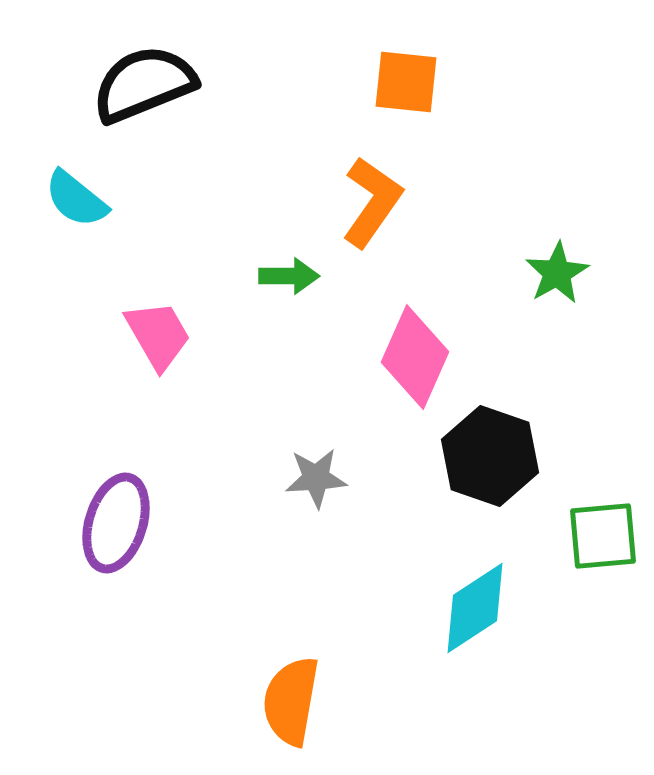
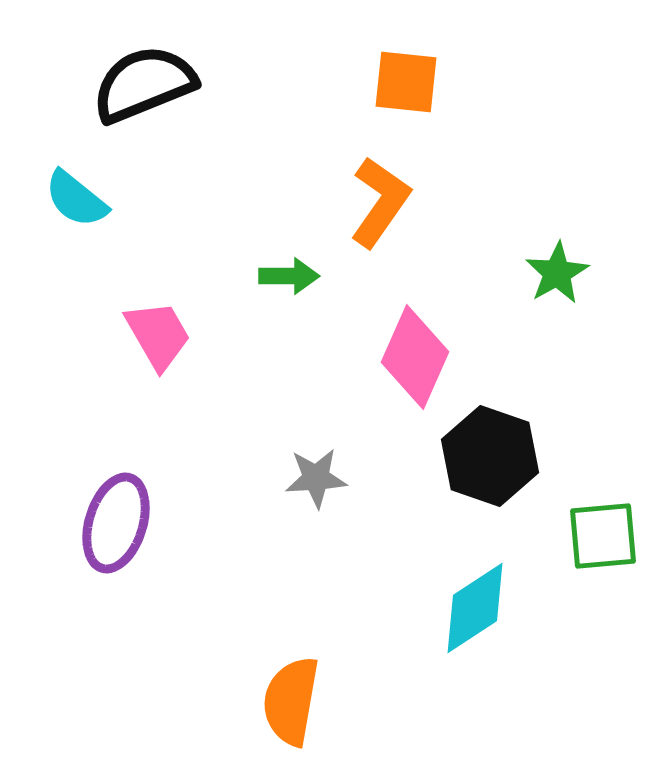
orange L-shape: moved 8 px right
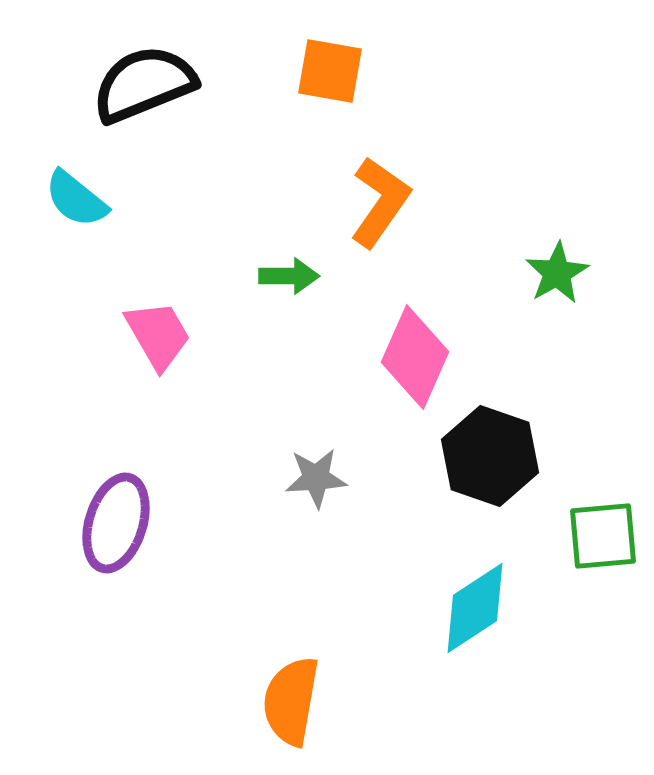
orange square: moved 76 px left, 11 px up; rotated 4 degrees clockwise
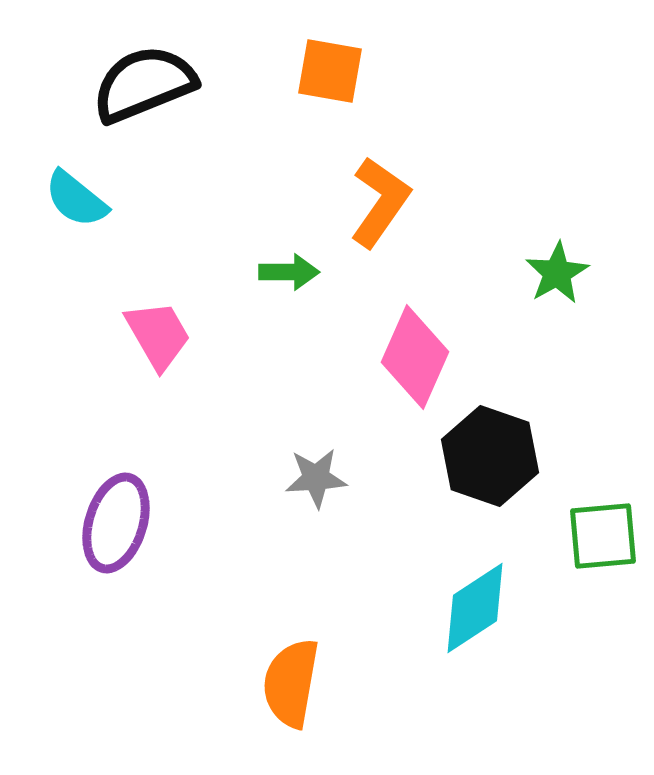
green arrow: moved 4 px up
orange semicircle: moved 18 px up
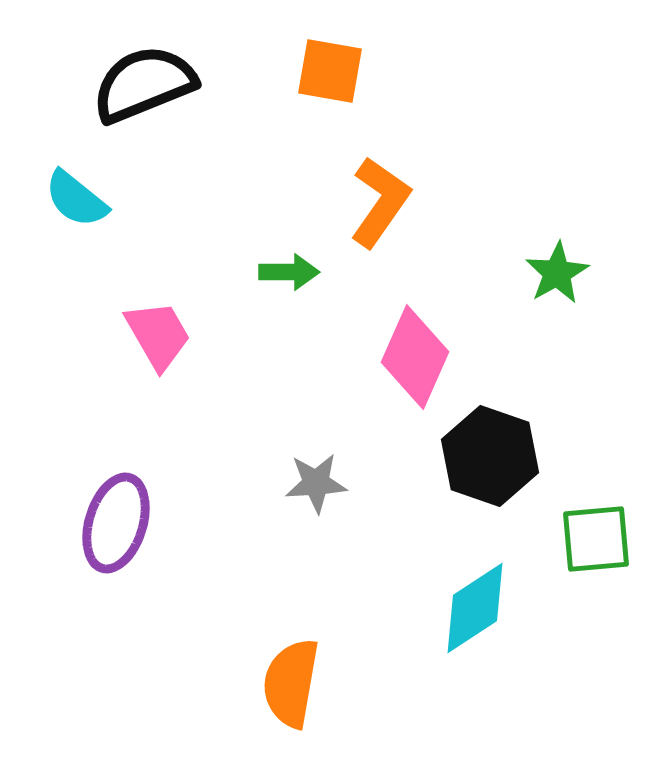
gray star: moved 5 px down
green square: moved 7 px left, 3 px down
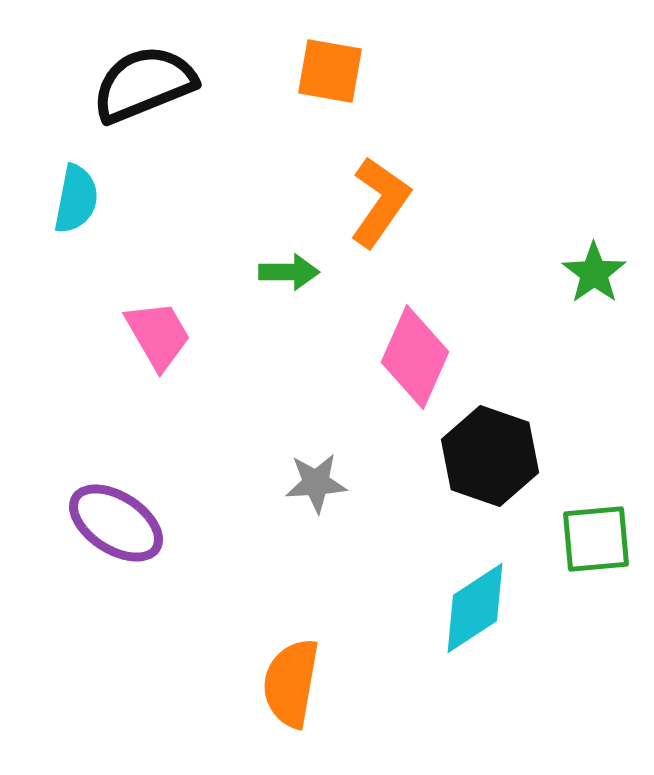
cyan semicircle: rotated 118 degrees counterclockwise
green star: moved 37 px right; rotated 6 degrees counterclockwise
purple ellipse: rotated 74 degrees counterclockwise
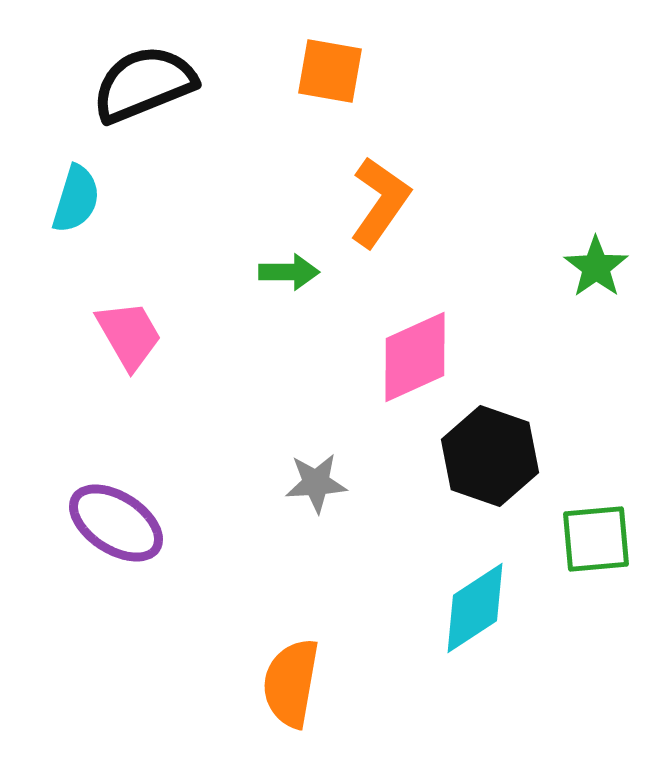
cyan semicircle: rotated 6 degrees clockwise
green star: moved 2 px right, 6 px up
pink trapezoid: moved 29 px left
pink diamond: rotated 42 degrees clockwise
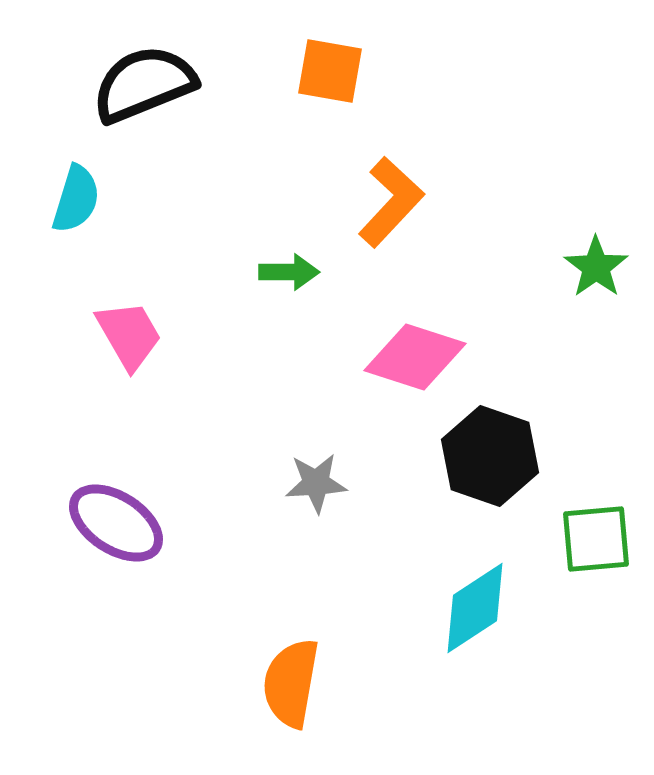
orange L-shape: moved 11 px right; rotated 8 degrees clockwise
pink diamond: rotated 42 degrees clockwise
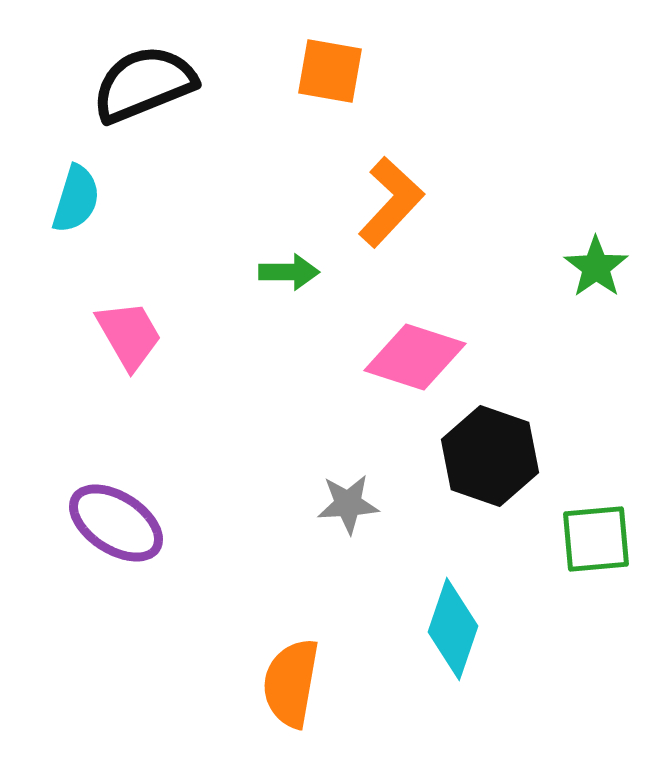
gray star: moved 32 px right, 21 px down
cyan diamond: moved 22 px left, 21 px down; rotated 38 degrees counterclockwise
